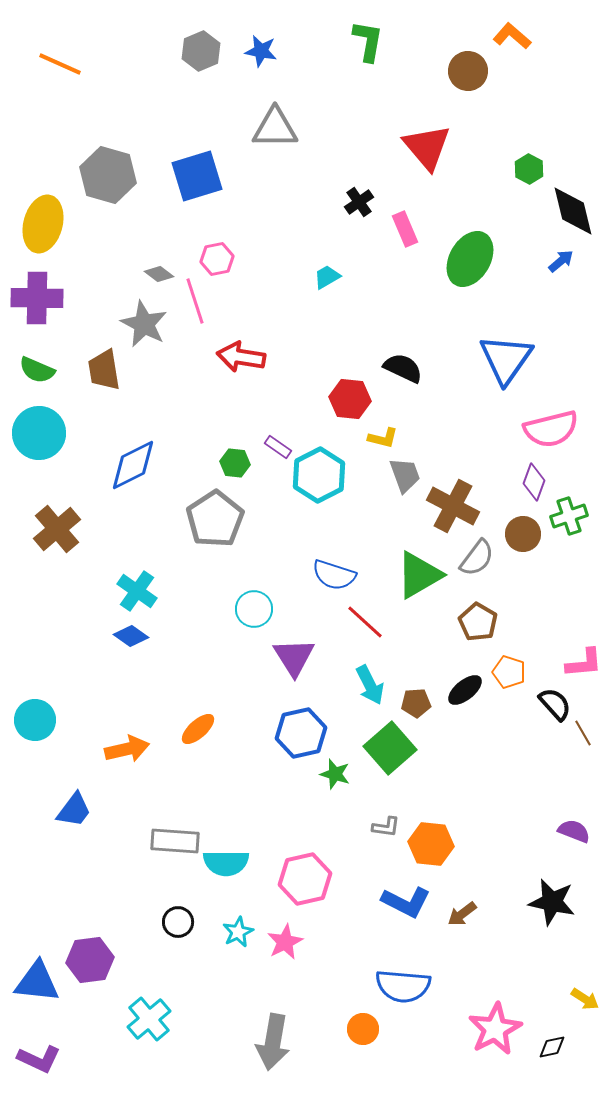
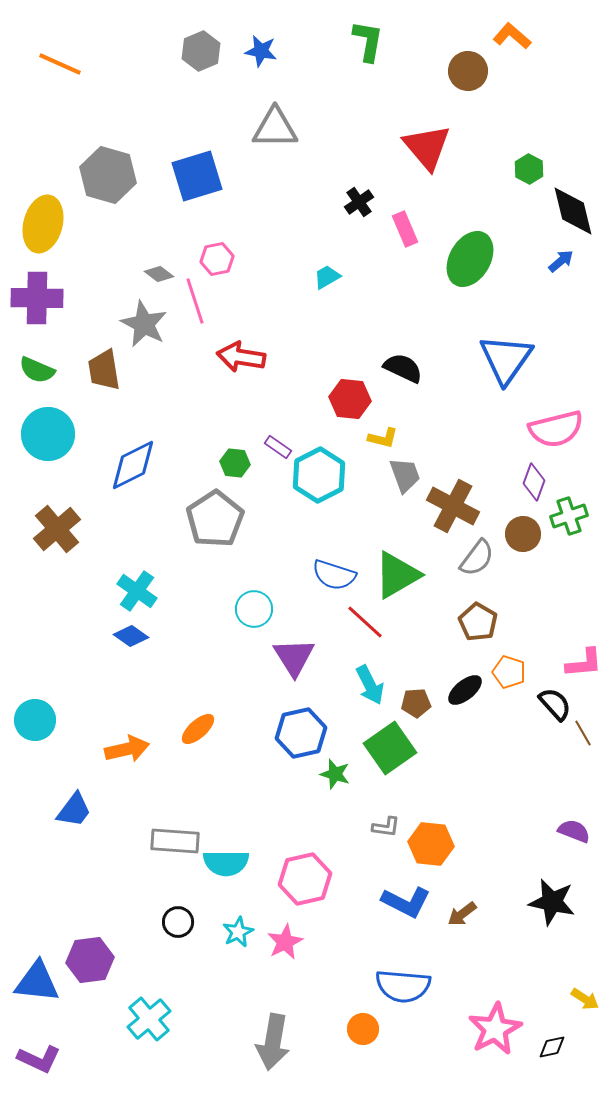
pink semicircle at (551, 429): moved 5 px right
cyan circle at (39, 433): moved 9 px right, 1 px down
green triangle at (419, 575): moved 22 px left
green square at (390, 748): rotated 6 degrees clockwise
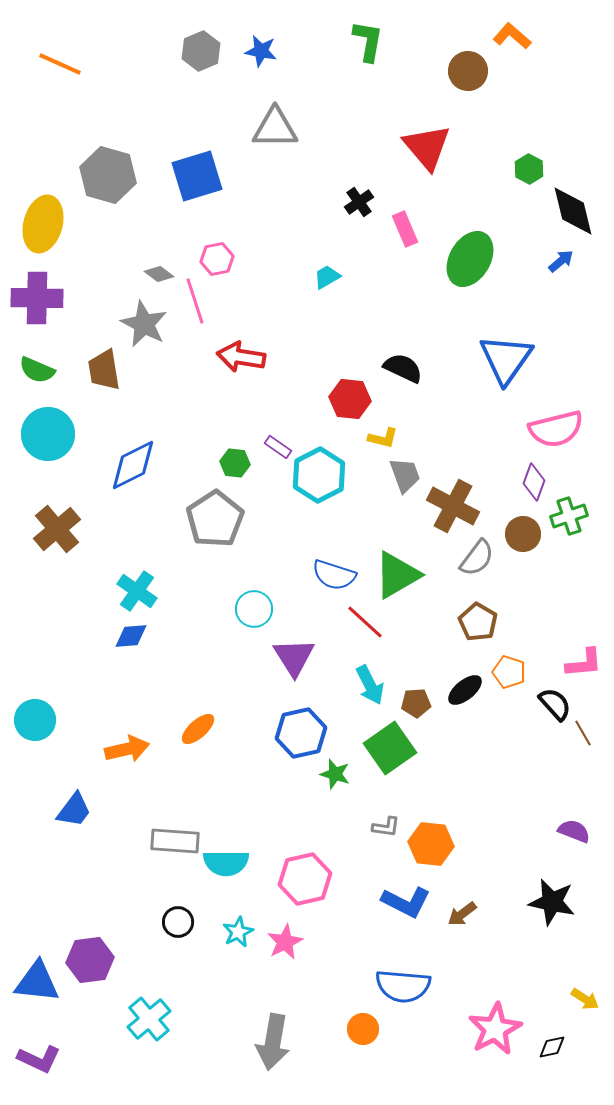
blue diamond at (131, 636): rotated 40 degrees counterclockwise
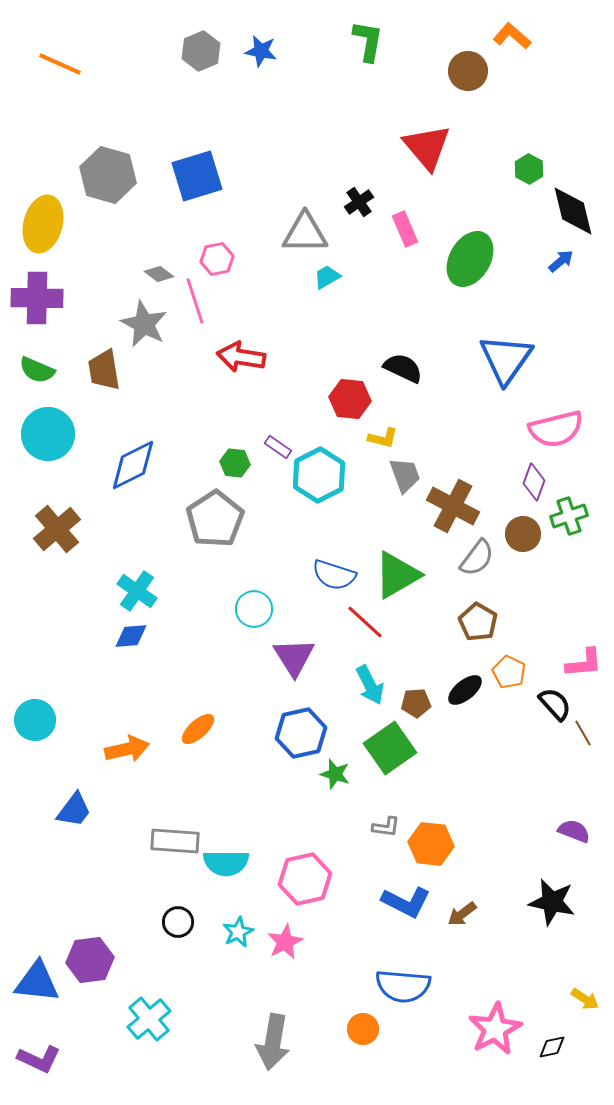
gray triangle at (275, 128): moved 30 px right, 105 px down
orange pentagon at (509, 672): rotated 8 degrees clockwise
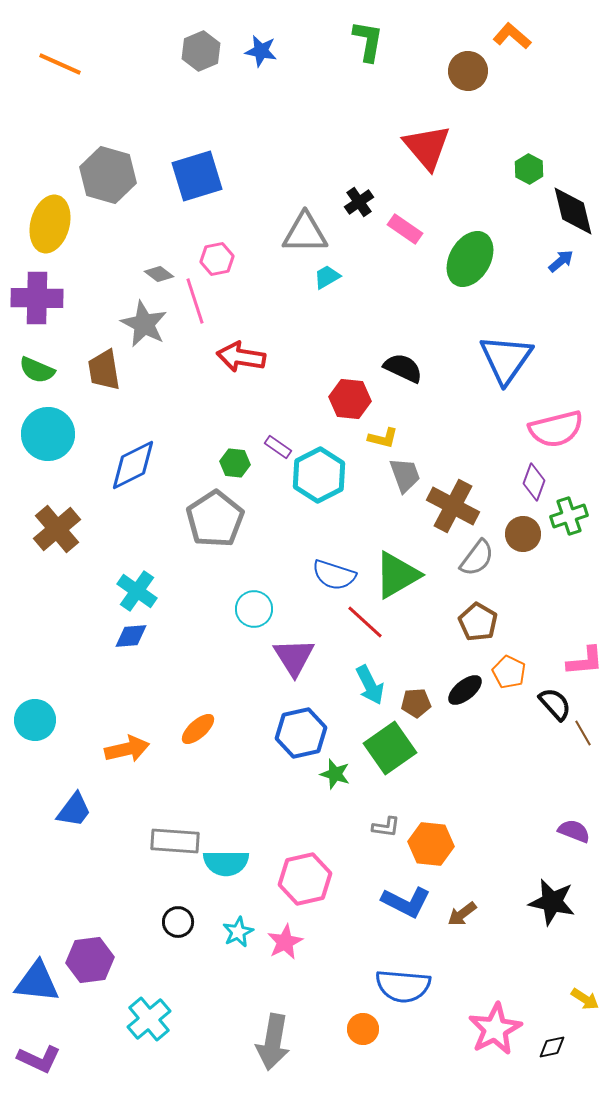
yellow ellipse at (43, 224): moved 7 px right
pink rectangle at (405, 229): rotated 32 degrees counterclockwise
pink L-shape at (584, 663): moved 1 px right, 2 px up
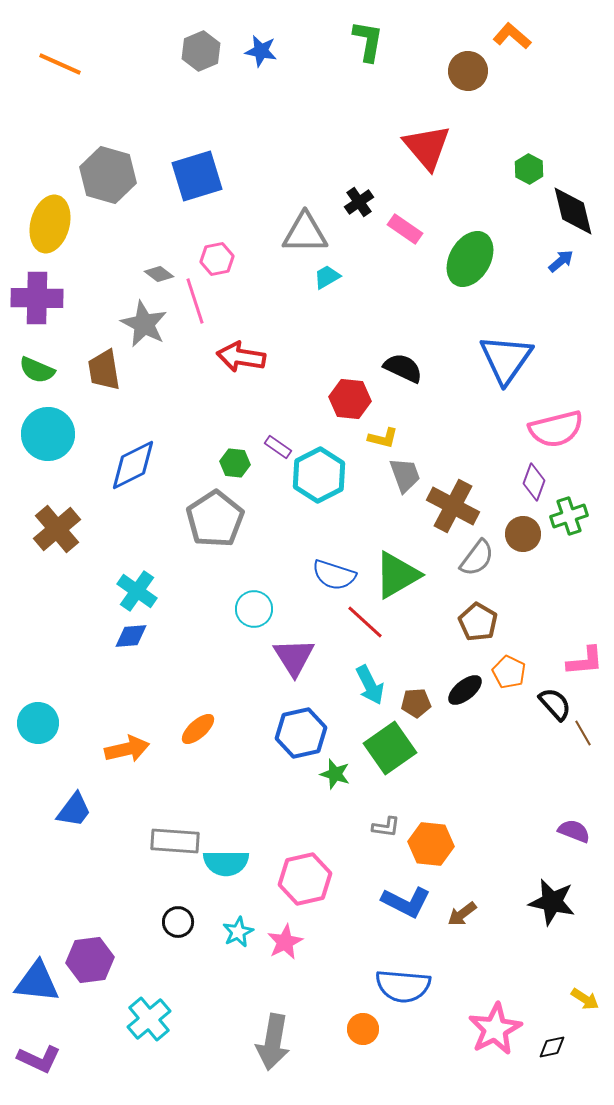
cyan circle at (35, 720): moved 3 px right, 3 px down
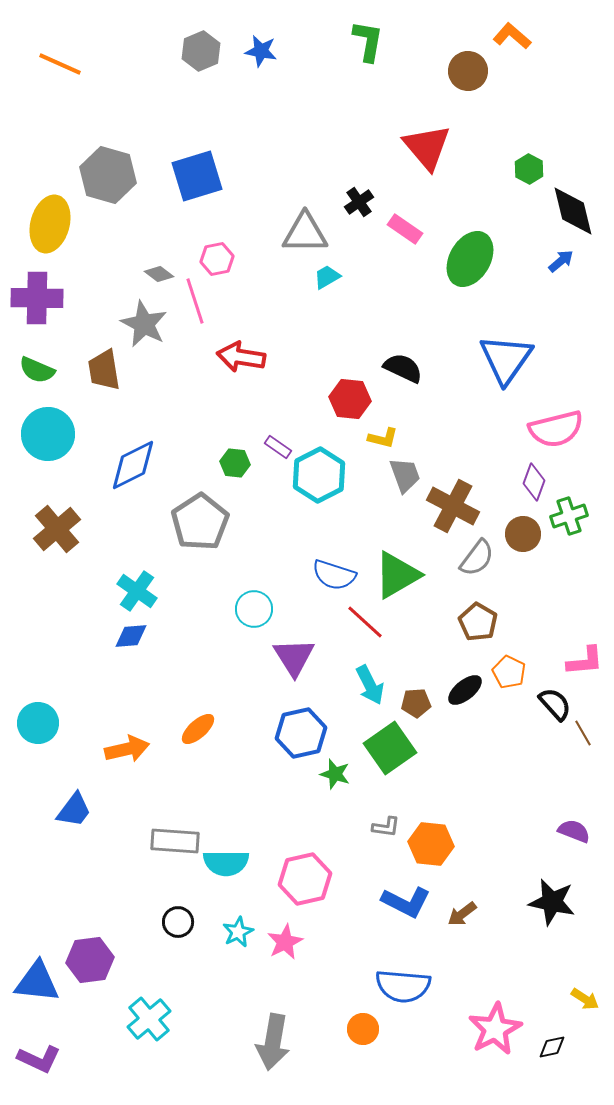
gray pentagon at (215, 519): moved 15 px left, 3 px down
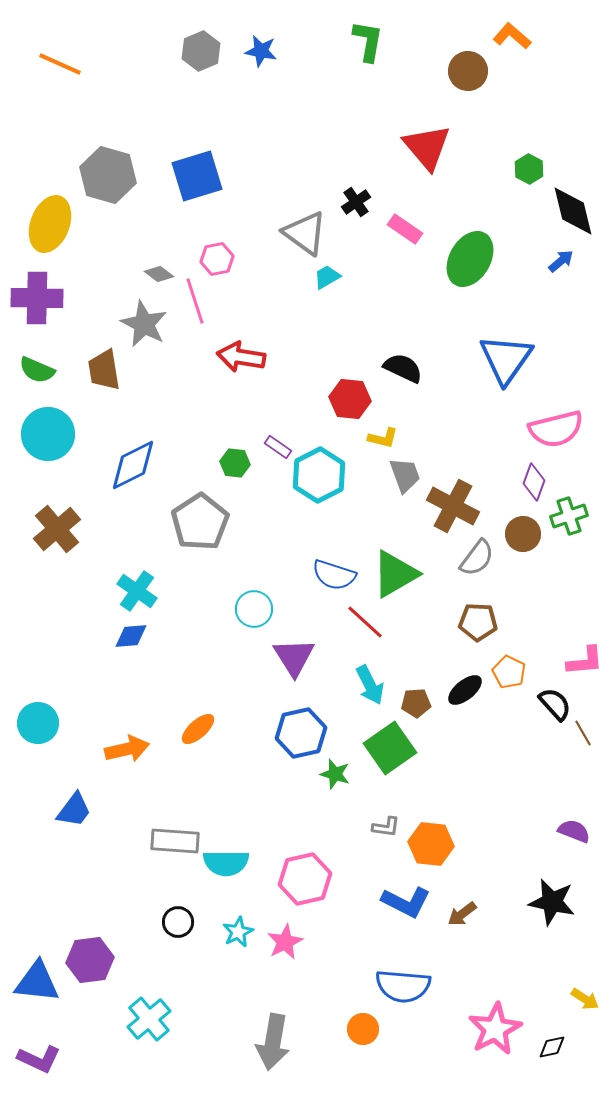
black cross at (359, 202): moved 3 px left
yellow ellipse at (50, 224): rotated 6 degrees clockwise
gray triangle at (305, 233): rotated 36 degrees clockwise
green triangle at (397, 575): moved 2 px left, 1 px up
brown pentagon at (478, 622): rotated 27 degrees counterclockwise
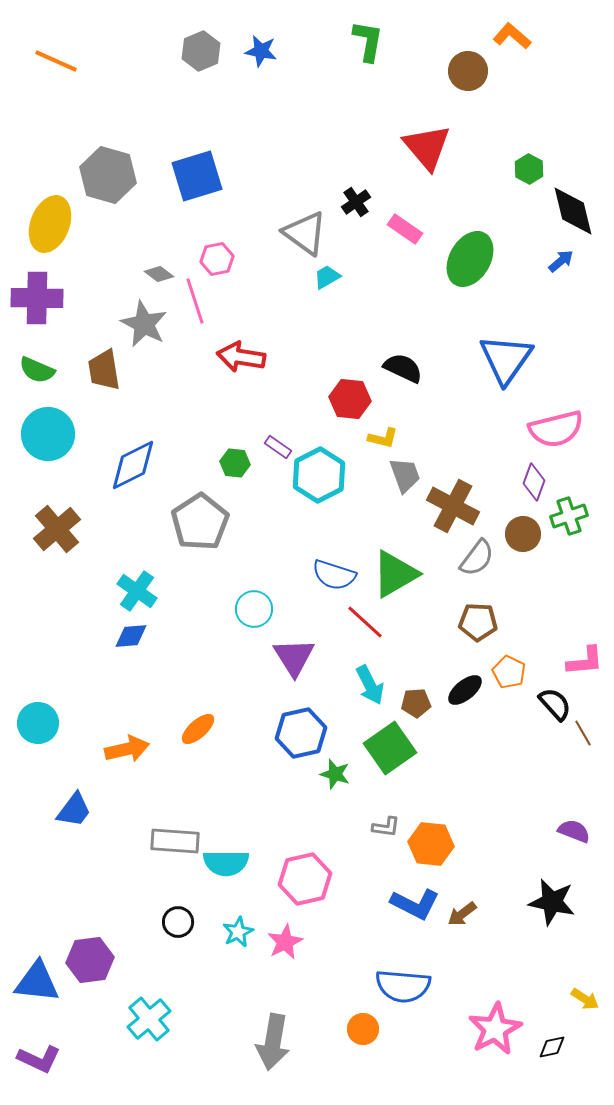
orange line at (60, 64): moved 4 px left, 3 px up
blue L-shape at (406, 902): moved 9 px right, 2 px down
